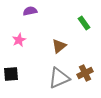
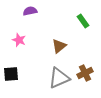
green rectangle: moved 1 px left, 2 px up
pink star: rotated 24 degrees counterclockwise
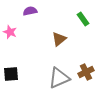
green rectangle: moved 2 px up
pink star: moved 9 px left, 8 px up
brown triangle: moved 7 px up
brown cross: moved 1 px right, 1 px up
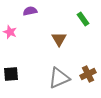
brown triangle: rotated 21 degrees counterclockwise
brown cross: moved 2 px right, 2 px down
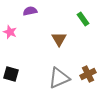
black square: rotated 21 degrees clockwise
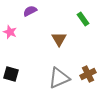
purple semicircle: rotated 16 degrees counterclockwise
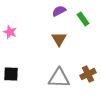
purple semicircle: moved 29 px right
black square: rotated 14 degrees counterclockwise
gray triangle: rotated 25 degrees clockwise
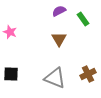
gray triangle: moved 4 px left; rotated 20 degrees clockwise
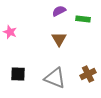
green rectangle: rotated 48 degrees counterclockwise
black square: moved 7 px right
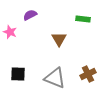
purple semicircle: moved 29 px left, 4 px down
